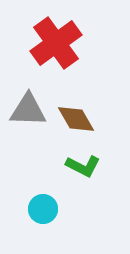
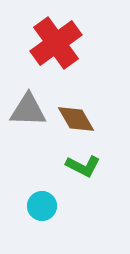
cyan circle: moved 1 px left, 3 px up
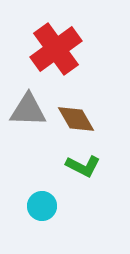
red cross: moved 6 px down
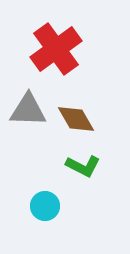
cyan circle: moved 3 px right
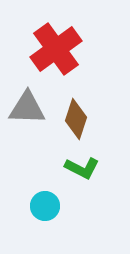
gray triangle: moved 1 px left, 2 px up
brown diamond: rotated 48 degrees clockwise
green L-shape: moved 1 px left, 2 px down
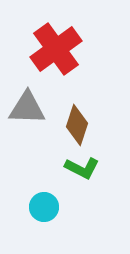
brown diamond: moved 1 px right, 6 px down
cyan circle: moved 1 px left, 1 px down
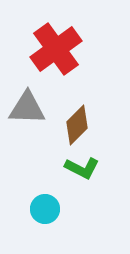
brown diamond: rotated 27 degrees clockwise
cyan circle: moved 1 px right, 2 px down
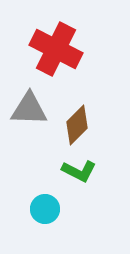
red cross: rotated 27 degrees counterclockwise
gray triangle: moved 2 px right, 1 px down
green L-shape: moved 3 px left, 3 px down
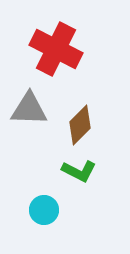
brown diamond: moved 3 px right
cyan circle: moved 1 px left, 1 px down
